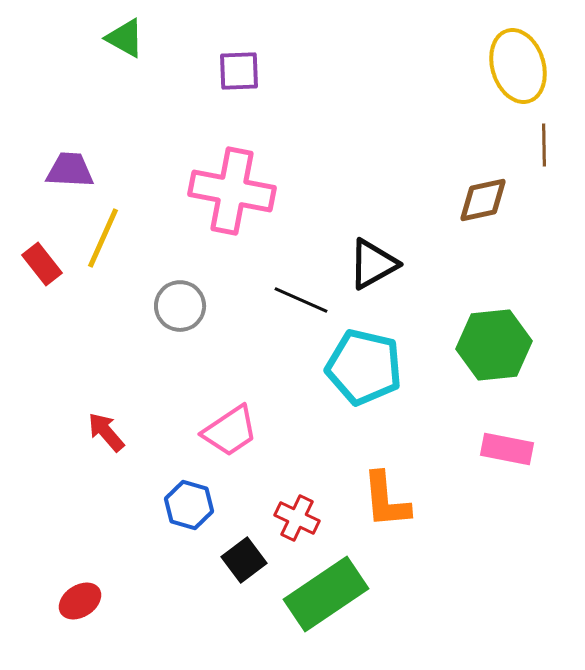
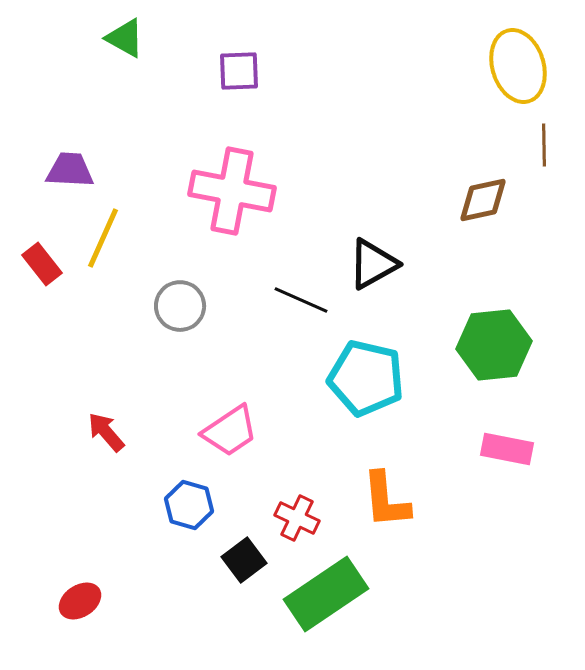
cyan pentagon: moved 2 px right, 11 px down
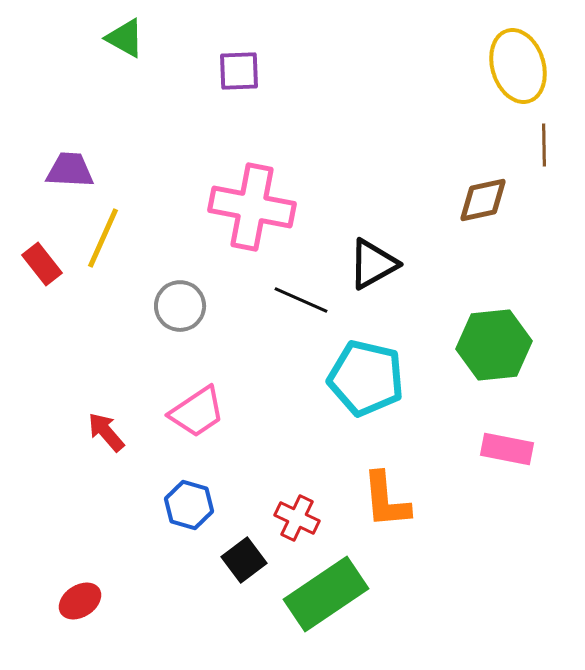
pink cross: moved 20 px right, 16 px down
pink trapezoid: moved 33 px left, 19 px up
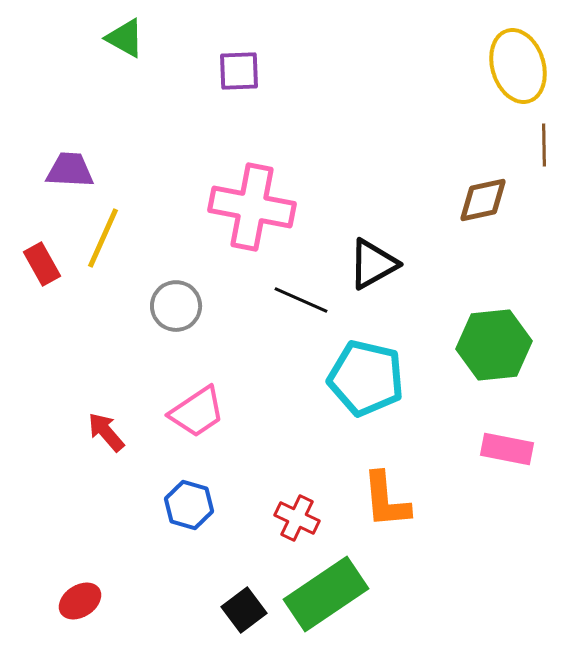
red rectangle: rotated 9 degrees clockwise
gray circle: moved 4 px left
black square: moved 50 px down
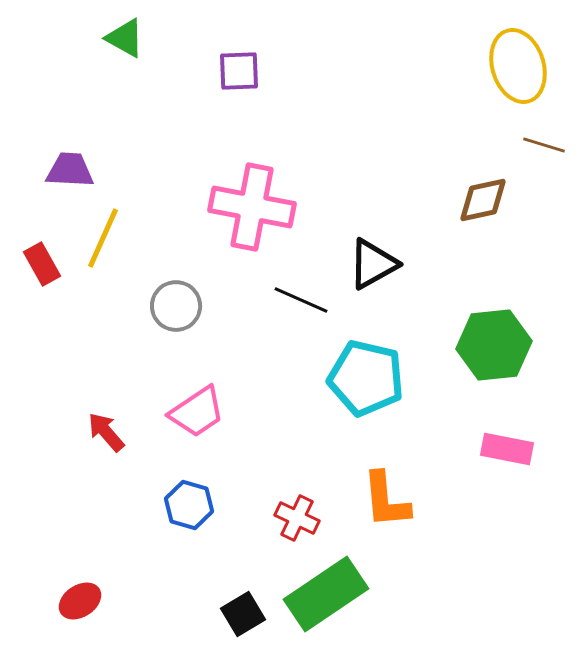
brown line: rotated 72 degrees counterclockwise
black square: moved 1 px left, 4 px down; rotated 6 degrees clockwise
